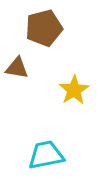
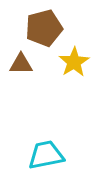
brown triangle: moved 4 px right, 4 px up; rotated 10 degrees counterclockwise
yellow star: moved 28 px up
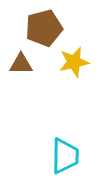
yellow star: rotated 20 degrees clockwise
cyan trapezoid: moved 19 px right, 1 px down; rotated 102 degrees clockwise
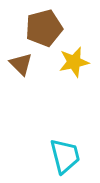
brown triangle: rotated 45 degrees clockwise
cyan trapezoid: rotated 15 degrees counterclockwise
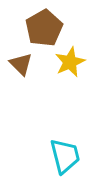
brown pentagon: rotated 15 degrees counterclockwise
yellow star: moved 4 px left; rotated 12 degrees counterclockwise
